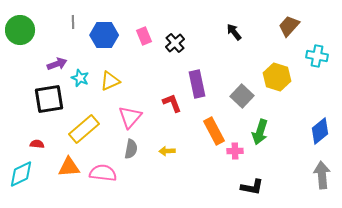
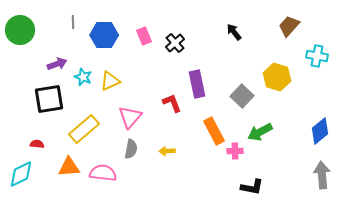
cyan star: moved 3 px right, 1 px up
green arrow: rotated 45 degrees clockwise
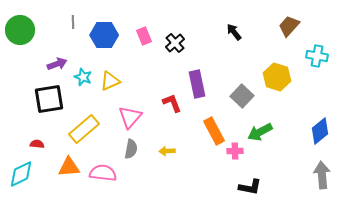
black L-shape: moved 2 px left
